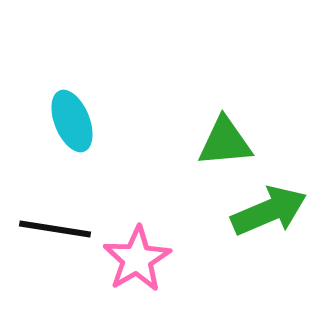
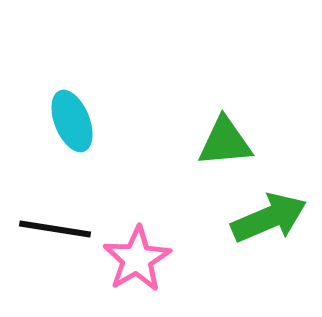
green arrow: moved 7 px down
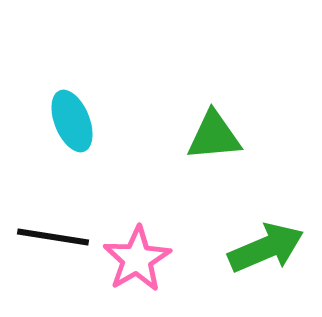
green triangle: moved 11 px left, 6 px up
green arrow: moved 3 px left, 30 px down
black line: moved 2 px left, 8 px down
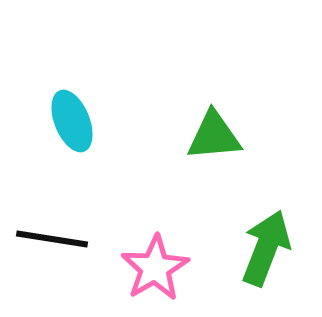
black line: moved 1 px left, 2 px down
green arrow: rotated 46 degrees counterclockwise
pink star: moved 18 px right, 9 px down
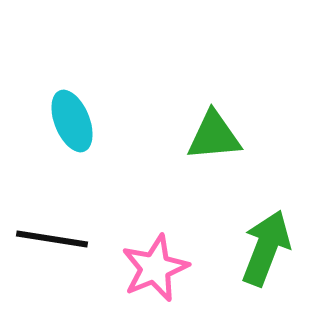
pink star: rotated 8 degrees clockwise
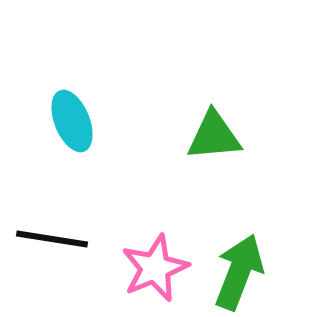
green arrow: moved 27 px left, 24 px down
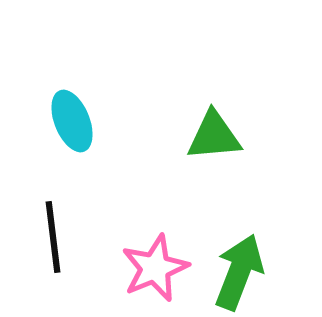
black line: moved 1 px right, 2 px up; rotated 74 degrees clockwise
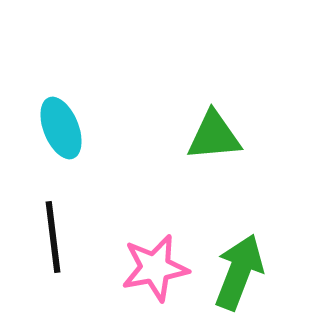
cyan ellipse: moved 11 px left, 7 px down
pink star: rotated 12 degrees clockwise
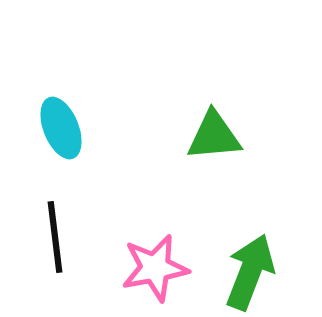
black line: moved 2 px right
green arrow: moved 11 px right
